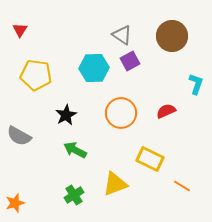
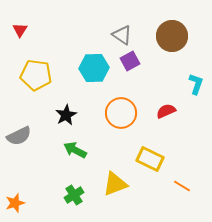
gray semicircle: rotated 55 degrees counterclockwise
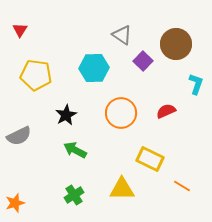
brown circle: moved 4 px right, 8 px down
purple square: moved 13 px right; rotated 18 degrees counterclockwise
yellow triangle: moved 7 px right, 5 px down; rotated 20 degrees clockwise
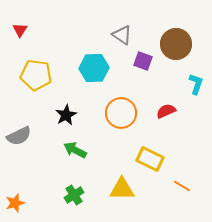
purple square: rotated 24 degrees counterclockwise
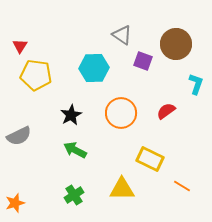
red triangle: moved 16 px down
red semicircle: rotated 12 degrees counterclockwise
black star: moved 5 px right
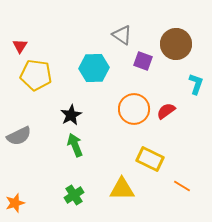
orange circle: moved 13 px right, 4 px up
green arrow: moved 5 px up; rotated 40 degrees clockwise
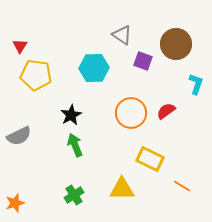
orange circle: moved 3 px left, 4 px down
